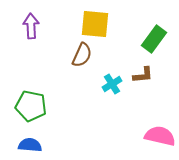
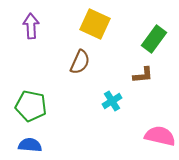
yellow square: rotated 20 degrees clockwise
brown semicircle: moved 2 px left, 7 px down
cyan cross: moved 17 px down
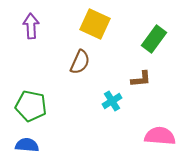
brown L-shape: moved 2 px left, 4 px down
pink semicircle: rotated 8 degrees counterclockwise
blue semicircle: moved 3 px left
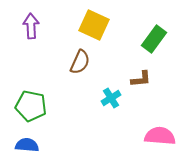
yellow square: moved 1 px left, 1 px down
cyan cross: moved 1 px left, 3 px up
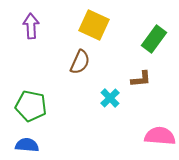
cyan cross: moved 1 px left; rotated 12 degrees counterclockwise
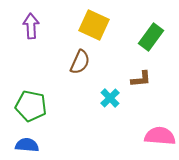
green rectangle: moved 3 px left, 2 px up
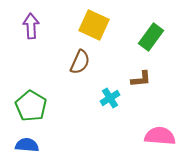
cyan cross: rotated 12 degrees clockwise
green pentagon: rotated 20 degrees clockwise
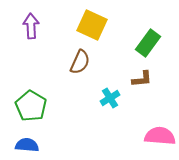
yellow square: moved 2 px left
green rectangle: moved 3 px left, 6 px down
brown L-shape: moved 1 px right
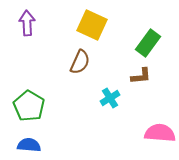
purple arrow: moved 4 px left, 3 px up
brown L-shape: moved 1 px left, 3 px up
green pentagon: moved 2 px left
pink semicircle: moved 3 px up
blue semicircle: moved 2 px right
